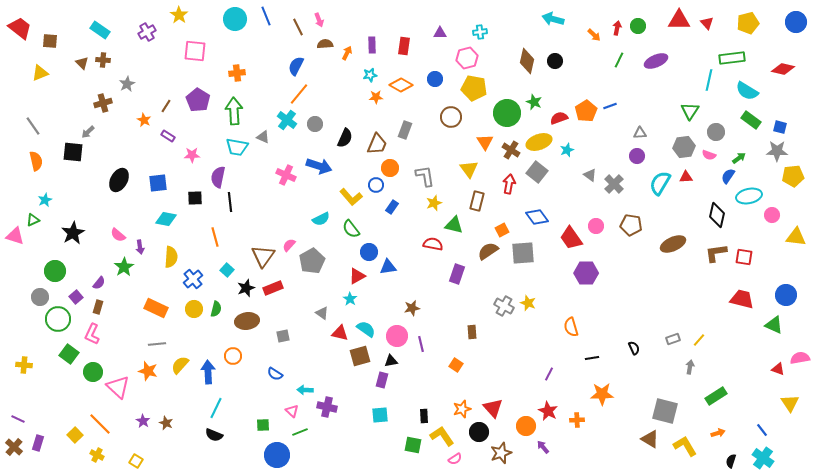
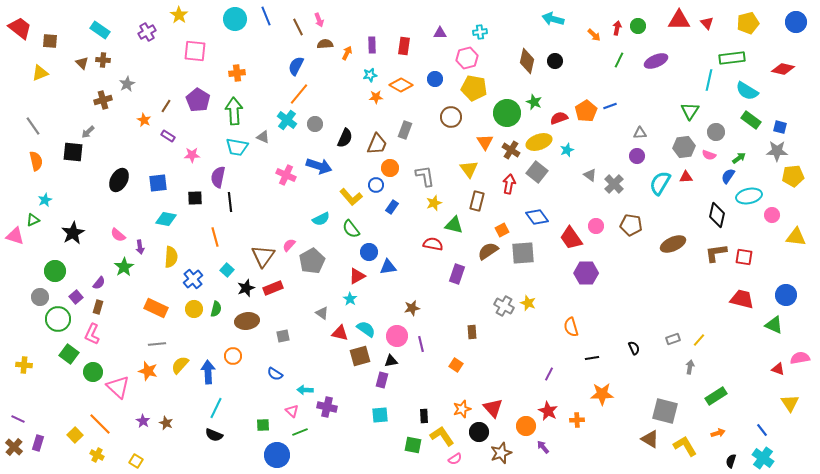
brown cross at (103, 103): moved 3 px up
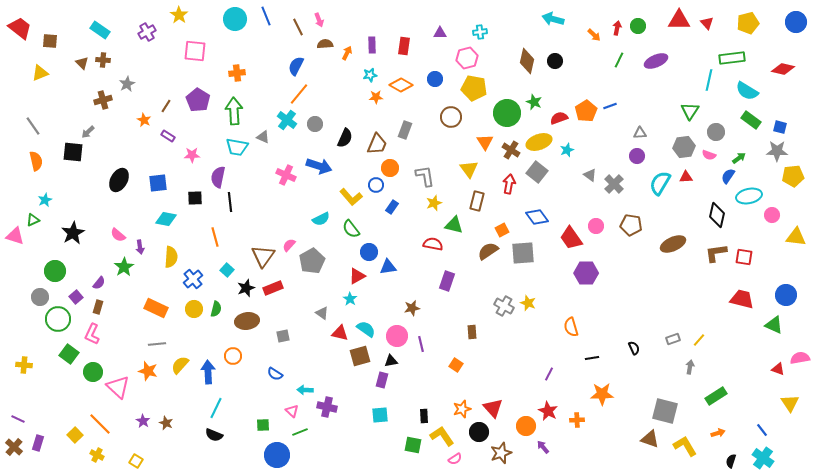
purple rectangle at (457, 274): moved 10 px left, 7 px down
brown triangle at (650, 439): rotated 12 degrees counterclockwise
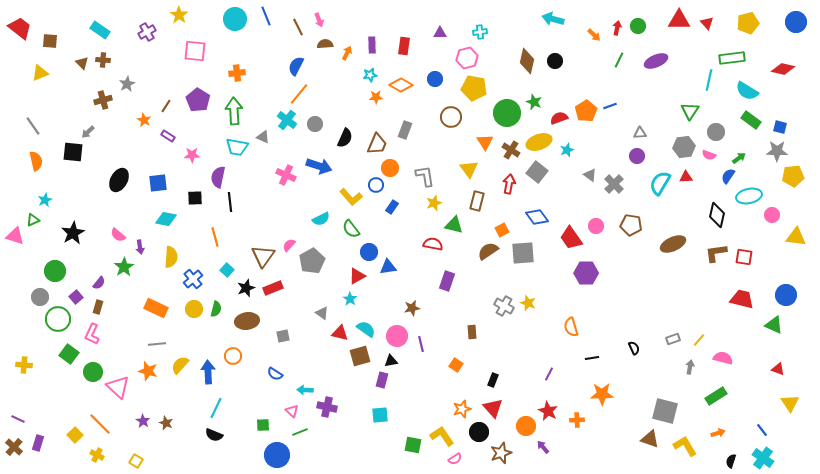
pink semicircle at (800, 358): moved 77 px left; rotated 24 degrees clockwise
black rectangle at (424, 416): moved 69 px right, 36 px up; rotated 24 degrees clockwise
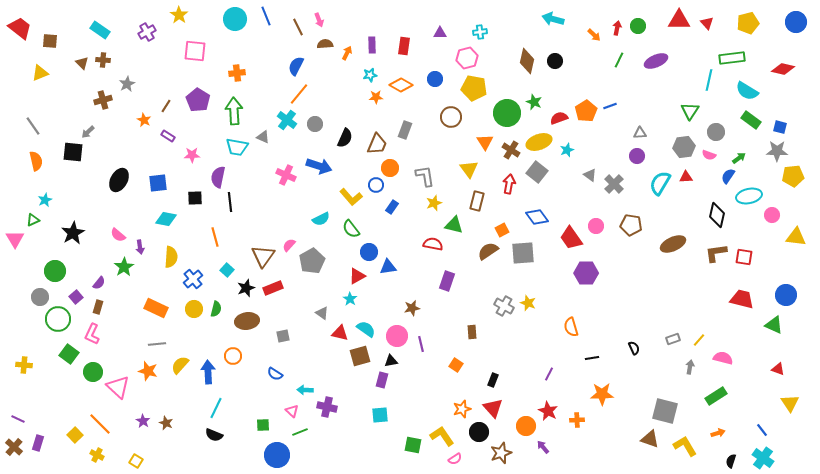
pink triangle at (15, 236): moved 3 px down; rotated 42 degrees clockwise
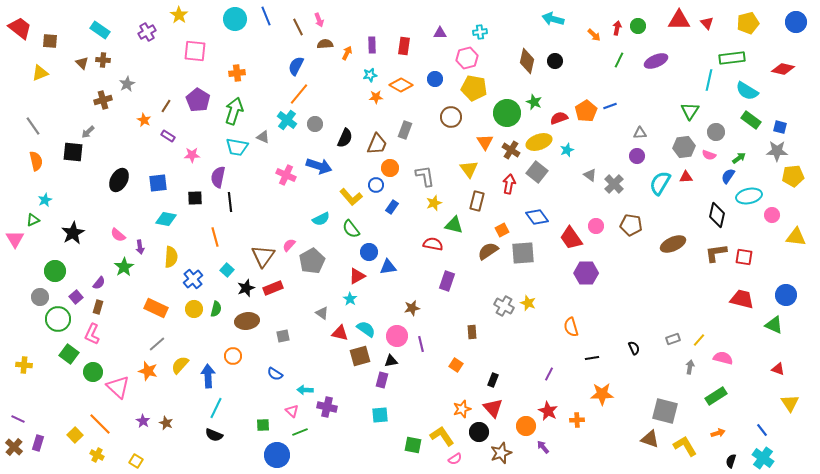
green arrow at (234, 111): rotated 20 degrees clockwise
gray line at (157, 344): rotated 36 degrees counterclockwise
blue arrow at (208, 372): moved 4 px down
